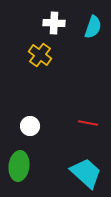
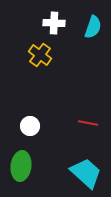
green ellipse: moved 2 px right
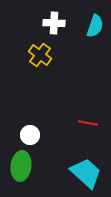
cyan semicircle: moved 2 px right, 1 px up
white circle: moved 9 px down
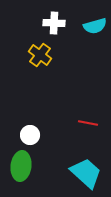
cyan semicircle: rotated 55 degrees clockwise
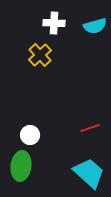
yellow cross: rotated 10 degrees clockwise
red line: moved 2 px right, 5 px down; rotated 30 degrees counterclockwise
cyan trapezoid: moved 3 px right
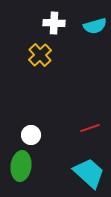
white circle: moved 1 px right
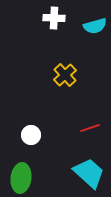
white cross: moved 5 px up
yellow cross: moved 25 px right, 20 px down
green ellipse: moved 12 px down
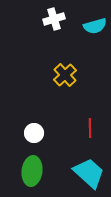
white cross: moved 1 px down; rotated 20 degrees counterclockwise
red line: rotated 72 degrees counterclockwise
white circle: moved 3 px right, 2 px up
green ellipse: moved 11 px right, 7 px up
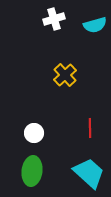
cyan semicircle: moved 1 px up
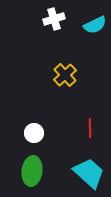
cyan semicircle: rotated 10 degrees counterclockwise
